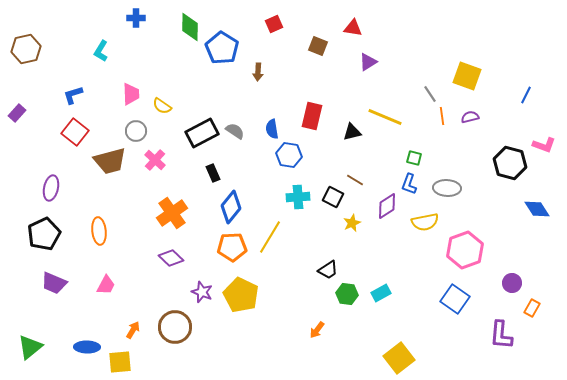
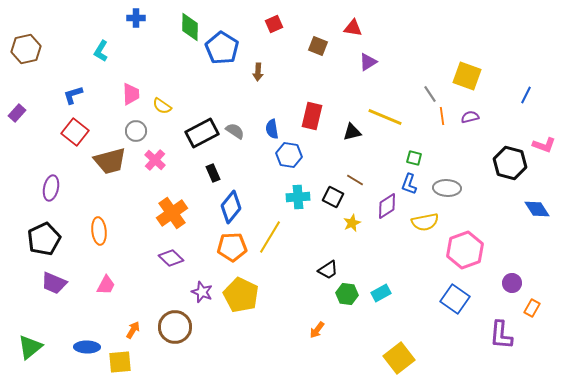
black pentagon at (44, 234): moved 5 px down
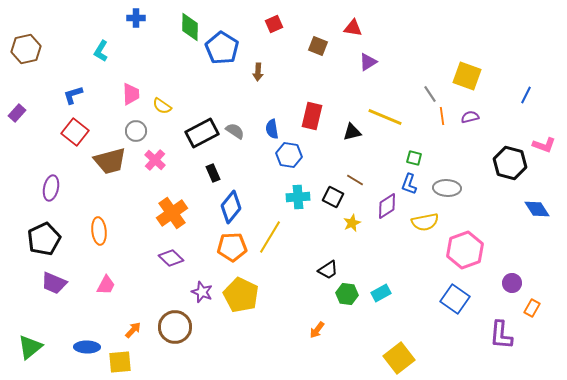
orange arrow at (133, 330): rotated 12 degrees clockwise
